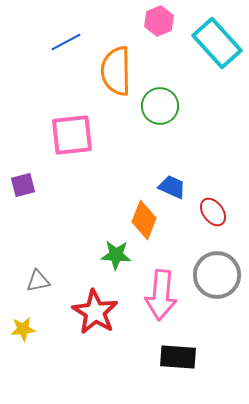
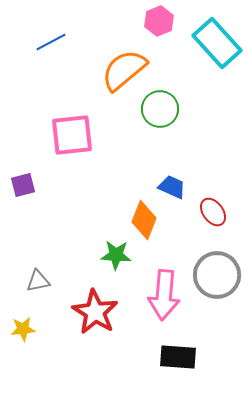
blue line: moved 15 px left
orange semicircle: moved 8 px right, 1 px up; rotated 51 degrees clockwise
green circle: moved 3 px down
pink arrow: moved 3 px right
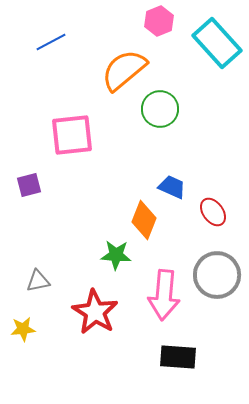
purple square: moved 6 px right
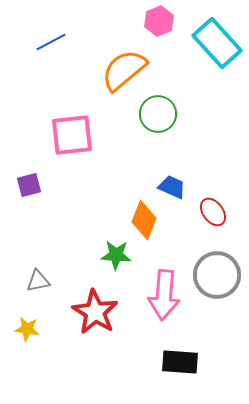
green circle: moved 2 px left, 5 px down
yellow star: moved 4 px right; rotated 15 degrees clockwise
black rectangle: moved 2 px right, 5 px down
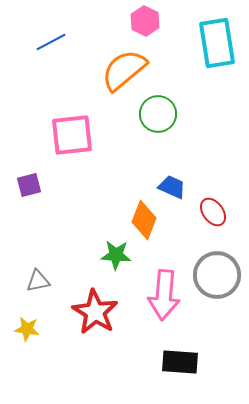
pink hexagon: moved 14 px left; rotated 12 degrees counterclockwise
cyan rectangle: rotated 33 degrees clockwise
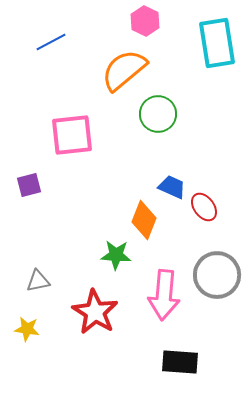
red ellipse: moved 9 px left, 5 px up
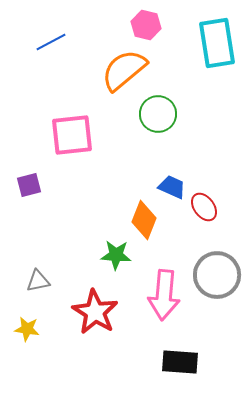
pink hexagon: moved 1 px right, 4 px down; rotated 12 degrees counterclockwise
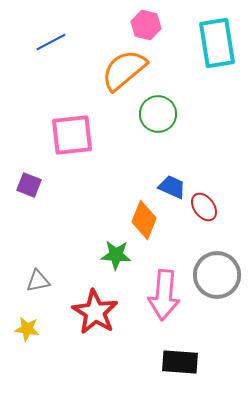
purple square: rotated 35 degrees clockwise
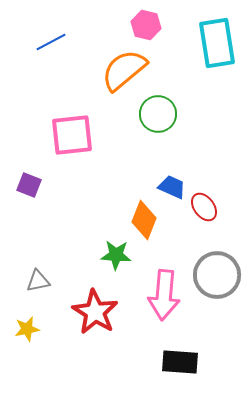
yellow star: rotated 20 degrees counterclockwise
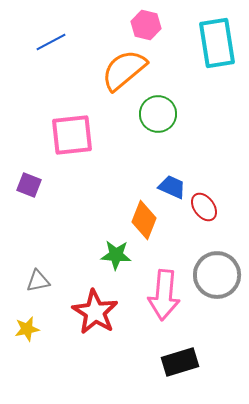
black rectangle: rotated 21 degrees counterclockwise
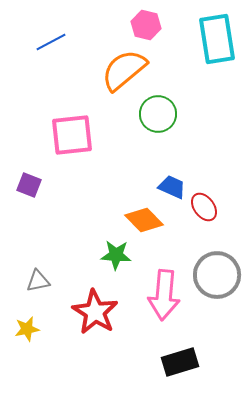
cyan rectangle: moved 4 px up
orange diamond: rotated 66 degrees counterclockwise
